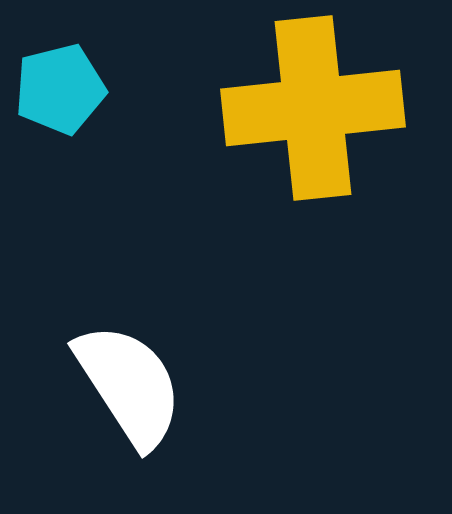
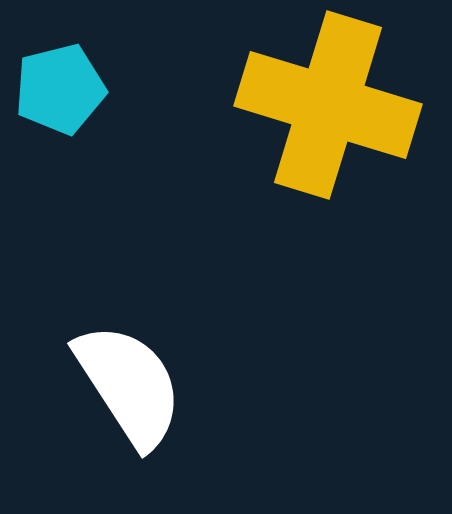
yellow cross: moved 15 px right, 3 px up; rotated 23 degrees clockwise
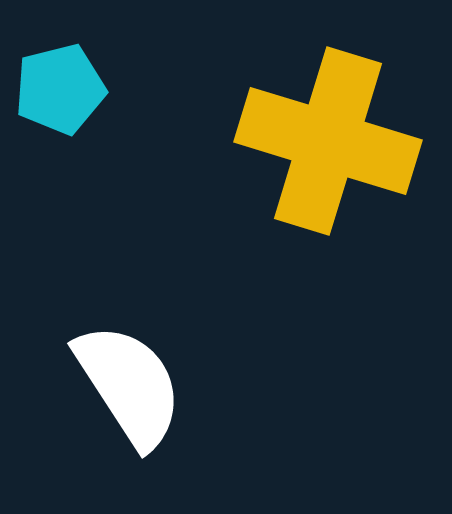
yellow cross: moved 36 px down
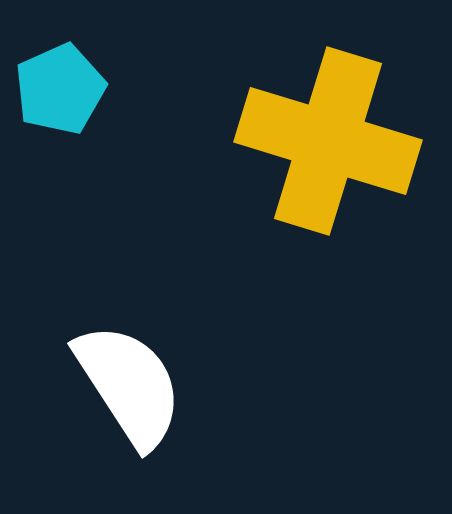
cyan pentagon: rotated 10 degrees counterclockwise
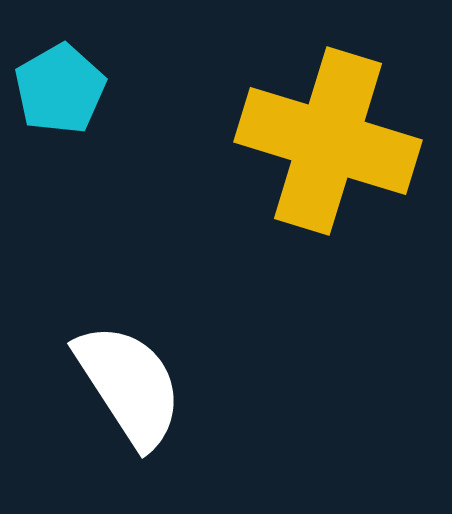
cyan pentagon: rotated 6 degrees counterclockwise
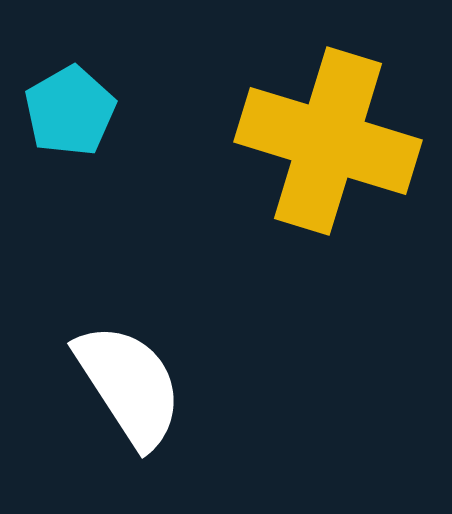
cyan pentagon: moved 10 px right, 22 px down
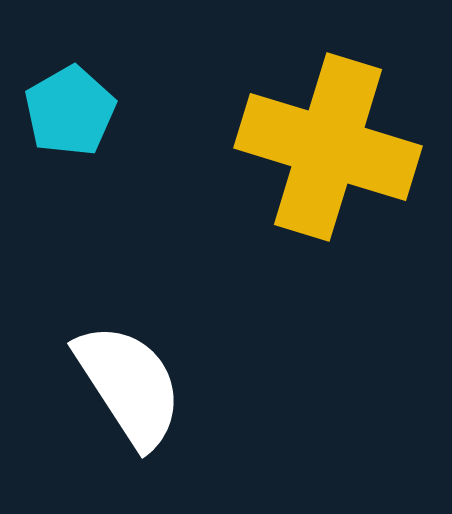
yellow cross: moved 6 px down
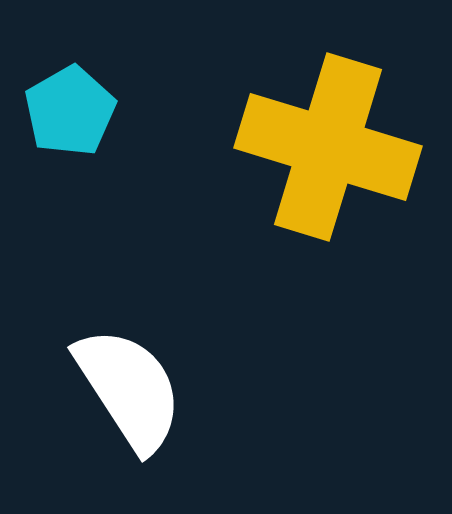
white semicircle: moved 4 px down
